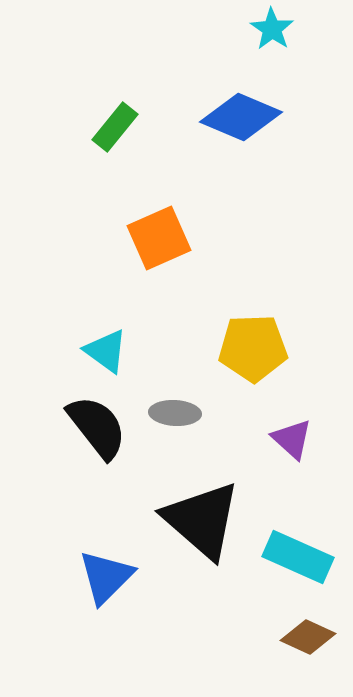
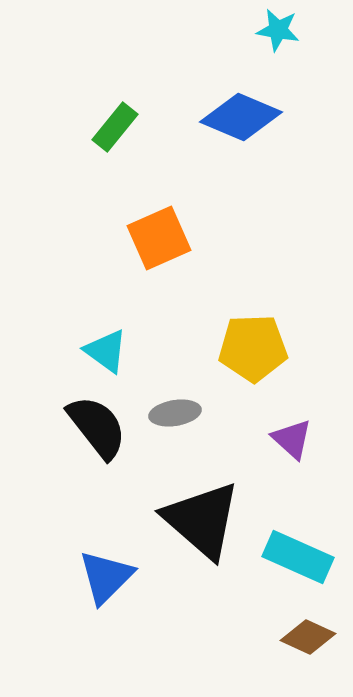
cyan star: moved 6 px right, 1 px down; rotated 24 degrees counterclockwise
gray ellipse: rotated 12 degrees counterclockwise
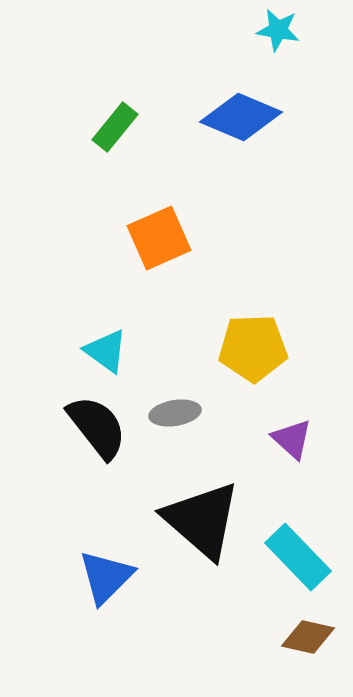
cyan rectangle: rotated 22 degrees clockwise
brown diamond: rotated 12 degrees counterclockwise
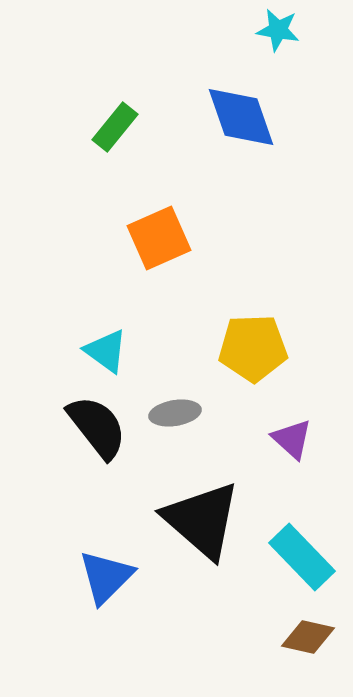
blue diamond: rotated 48 degrees clockwise
cyan rectangle: moved 4 px right
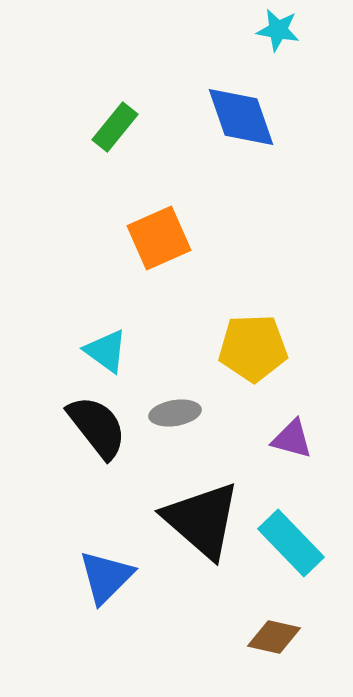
purple triangle: rotated 27 degrees counterclockwise
cyan rectangle: moved 11 px left, 14 px up
brown diamond: moved 34 px left
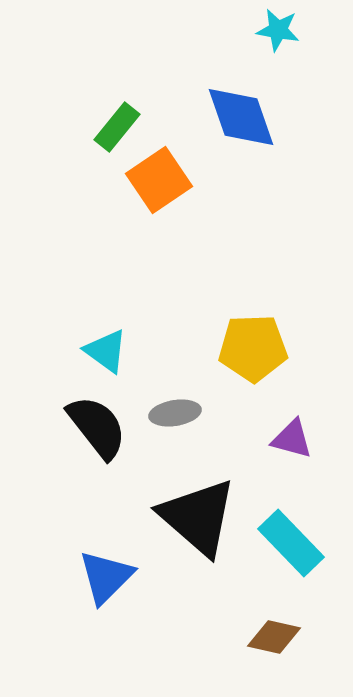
green rectangle: moved 2 px right
orange square: moved 58 px up; rotated 10 degrees counterclockwise
black triangle: moved 4 px left, 3 px up
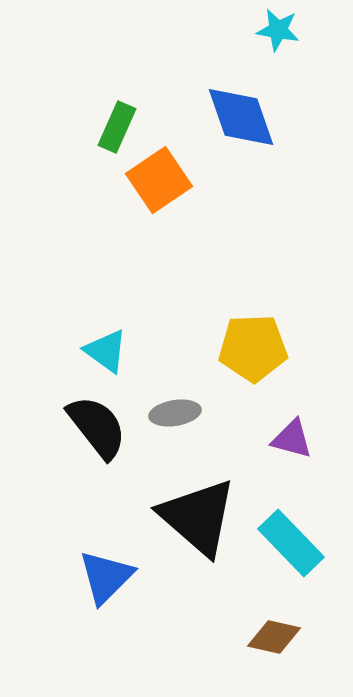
green rectangle: rotated 15 degrees counterclockwise
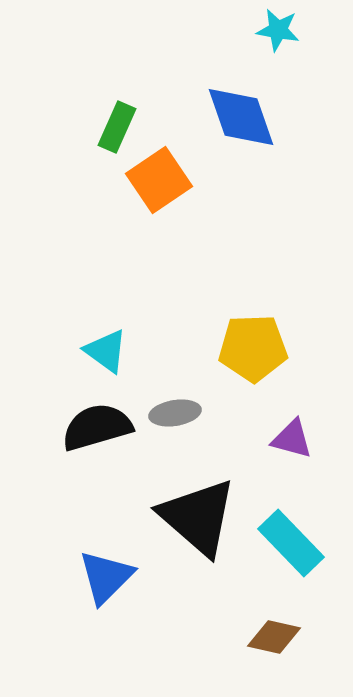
black semicircle: rotated 68 degrees counterclockwise
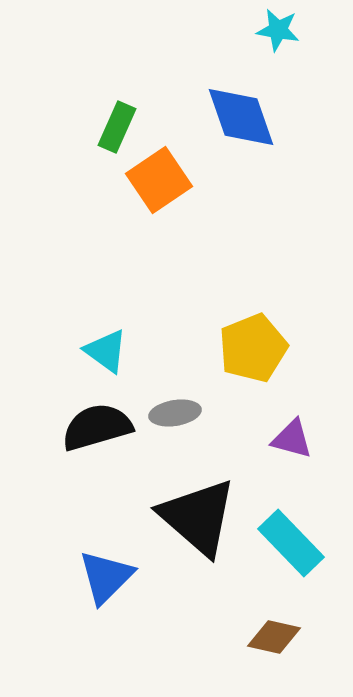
yellow pentagon: rotated 20 degrees counterclockwise
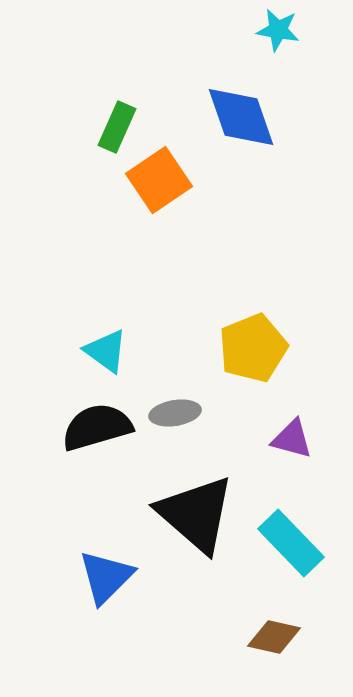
black triangle: moved 2 px left, 3 px up
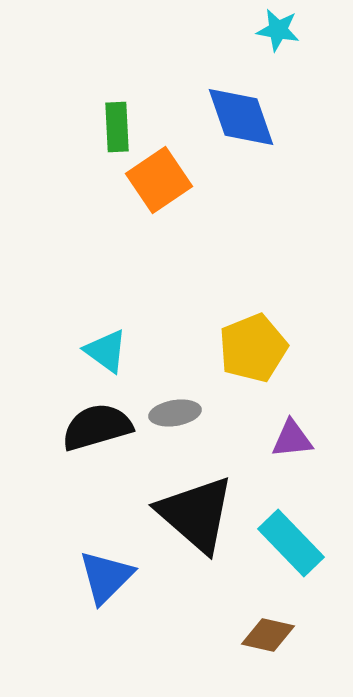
green rectangle: rotated 27 degrees counterclockwise
purple triangle: rotated 21 degrees counterclockwise
brown diamond: moved 6 px left, 2 px up
